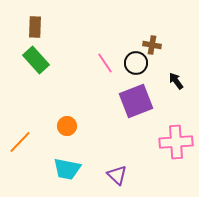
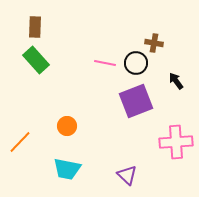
brown cross: moved 2 px right, 2 px up
pink line: rotated 45 degrees counterclockwise
purple triangle: moved 10 px right
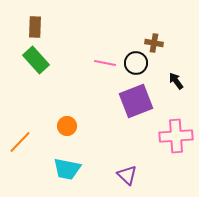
pink cross: moved 6 px up
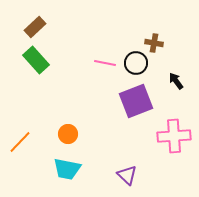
brown rectangle: rotated 45 degrees clockwise
orange circle: moved 1 px right, 8 px down
pink cross: moved 2 px left
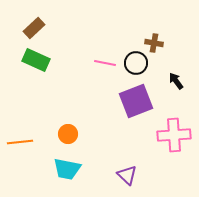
brown rectangle: moved 1 px left, 1 px down
green rectangle: rotated 24 degrees counterclockwise
pink cross: moved 1 px up
orange line: rotated 40 degrees clockwise
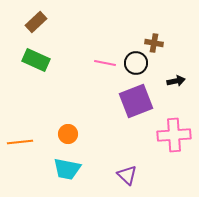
brown rectangle: moved 2 px right, 6 px up
black arrow: rotated 114 degrees clockwise
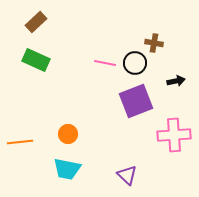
black circle: moved 1 px left
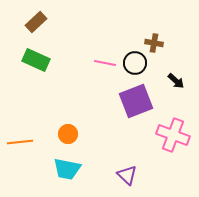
black arrow: rotated 54 degrees clockwise
pink cross: moved 1 px left; rotated 24 degrees clockwise
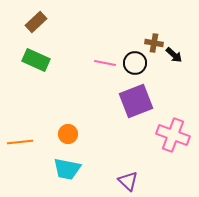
black arrow: moved 2 px left, 26 px up
purple triangle: moved 1 px right, 6 px down
